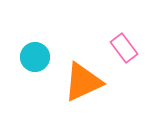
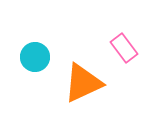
orange triangle: moved 1 px down
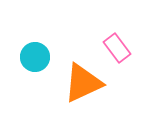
pink rectangle: moved 7 px left
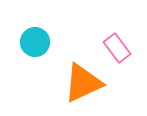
cyan circle: moved 15 px up
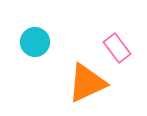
orange triangle: moved 4 px right
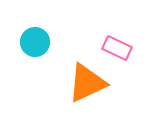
pink rectangle: rotated 28 degrees counterclockwise
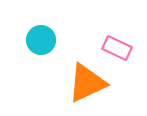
cyan circle: moved 6 px right, 2 px up
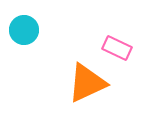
cyan circle: moved 17 px left, 10 px up
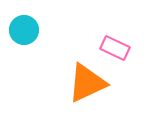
pink rectangle: moved 2 px left
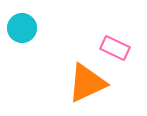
cyan circle: moved 2 px left, 2 px up
